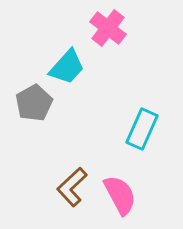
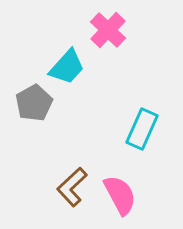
pink cross: moved 2 px down; rotated 6 degrees clockwise
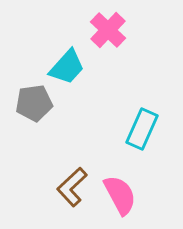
gray pentagon: rotated 21 degrees clockwise
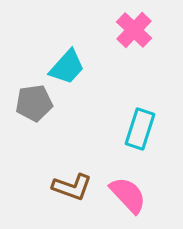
pink cross: moved 26 px right
cyan rectangle: moved 2 px left; rotated 6 degrees counterclockwise
brown L-shape: rotated 117 degrees counterclockwise
pink semicircle: moved 8 px right; rotated 15 degrees counterclockwise
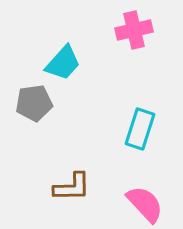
pink cross: rotated 33 degrees clockwise
cyan trapezoid: moved 4 px left, 4 px up
brown L-shape: rotated 21 degrees counterclockwise
pink semicircle: moved 17 px right, 9 px down
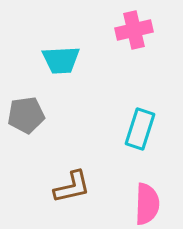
cyan trapezoid: moved 2 px left, 3 px up; rotated 45 degrees clockwise
gray pentagon: moved 8 px left, 12 px down
brown L-shape: rotated 12 degrees counterclockwise
pink semicircle: moved 2 px right; rotated 45 degrees clockwise
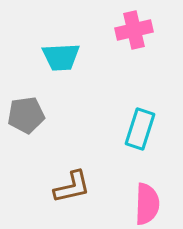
cyan trapezoid: moved 3 px up
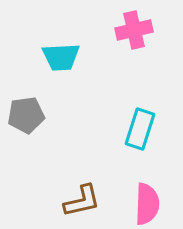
brown L-shape: moved 10 px right, 14 px down
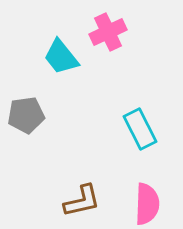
pink cross: moved 26 px left, 2 px down; rotated 12 degrees counterclockwise
cyan trapezoid: rotated 54 degrees clockwise
cyan rectangle: rotated 45 degrees counterclockwise
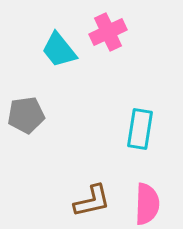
cyan trapezoid: moved 2 px left, 7 px up
cyan rectangle: rotated 36 degrees clockwise
brown L-shape: moved 10 px right
